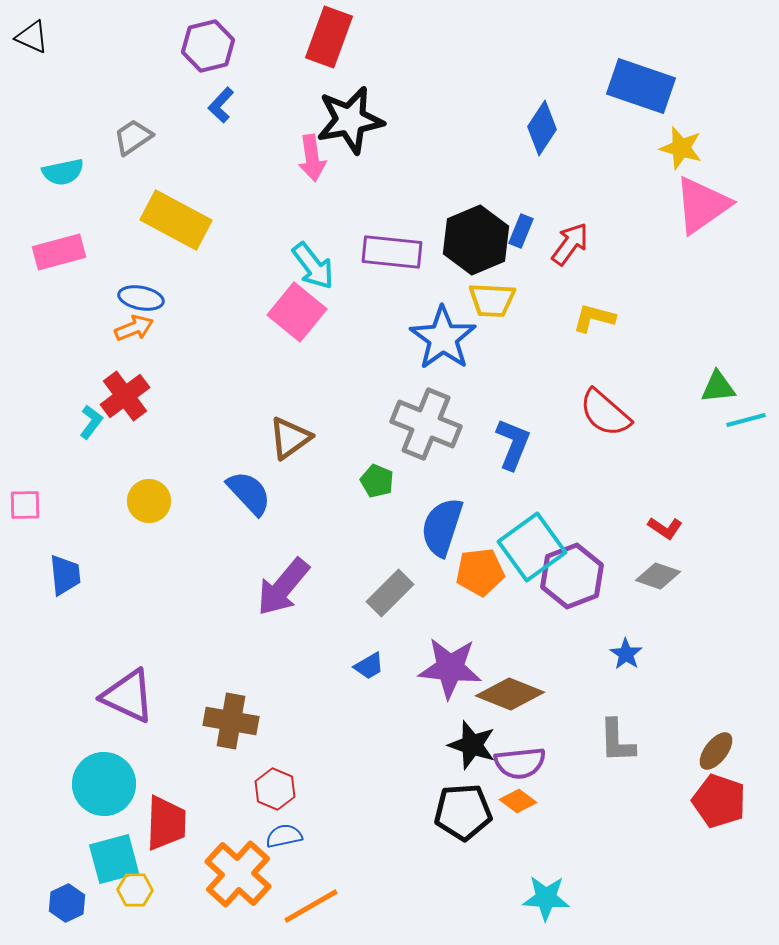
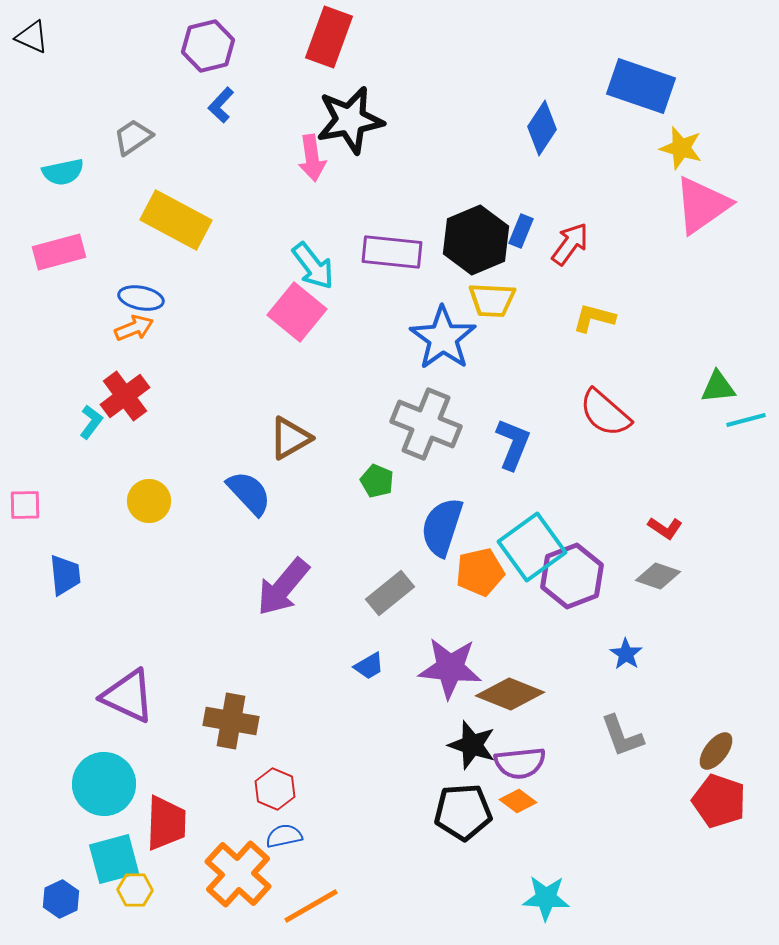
brown triangle at (290, 438): rotated 6 degrees clockwise
orange pentagon at (480, 572): rotated 6 degrees counterclockwise
gray rectangle at (390, 593): rotated 6 degrees clockwise
gray L-shape at (617, 741): moved 5 px right, 5 px up; rotated 18 degrees counterclockwise
blue hexagon at (67, 903): moved 6 px left, 4 px up
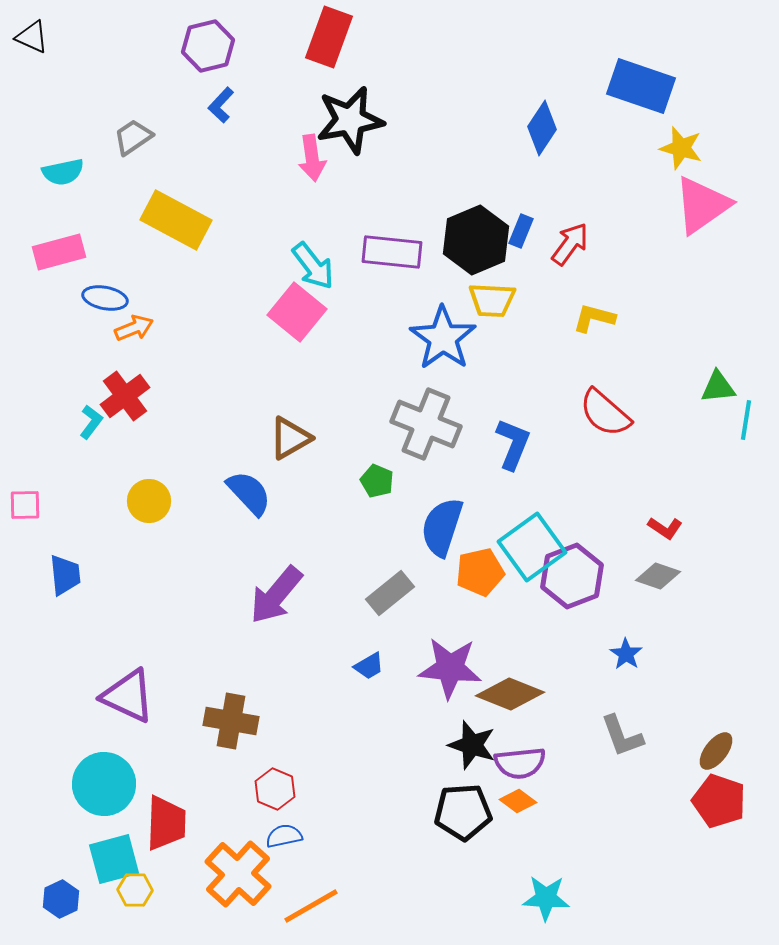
blue ellipse at (141, 298): moved 36 px left
cyan line at (746, 420): rotated 66 degrees counterclockwise
purple arrow at (283, 587): moved 7 px left, 8 px down
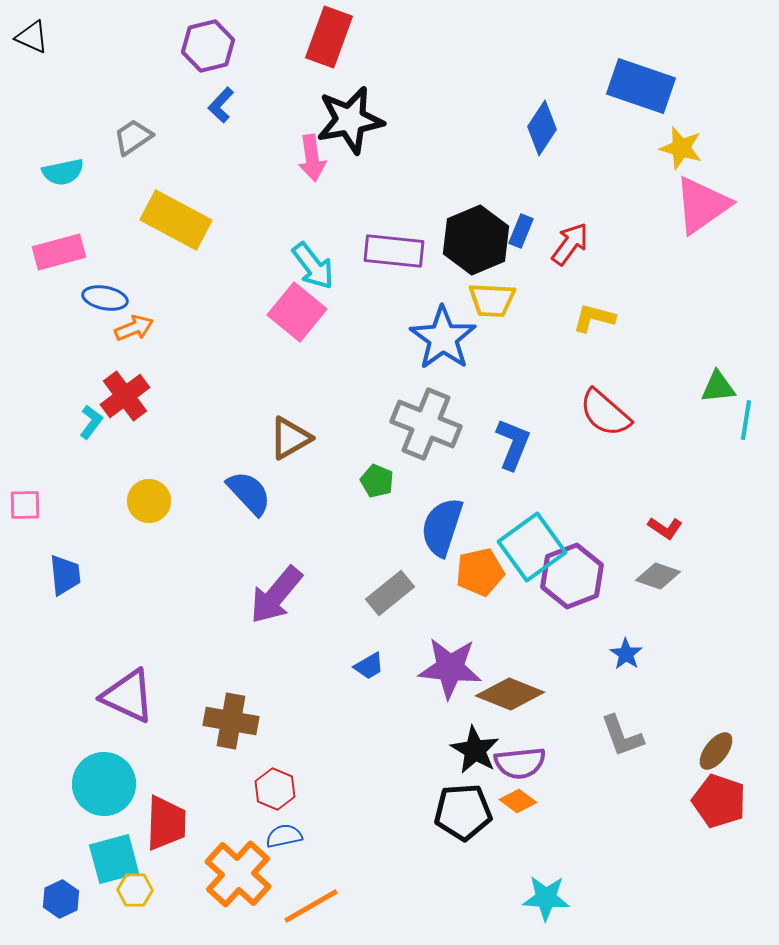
purple rectangle at (392, 252): moved 2 px right, 1 px up
black star at (472, 745): moved 3 px right, 5 px down; rotated 12 degrees clockwise
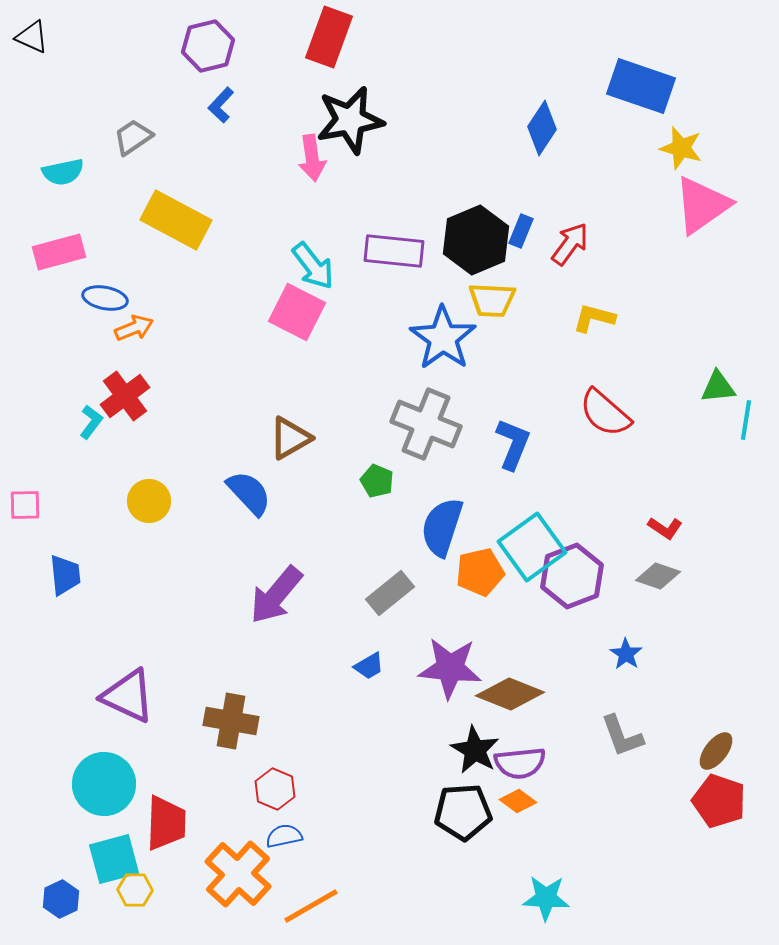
pink square at (297, 312): rotated 12 degrees counterclockwise
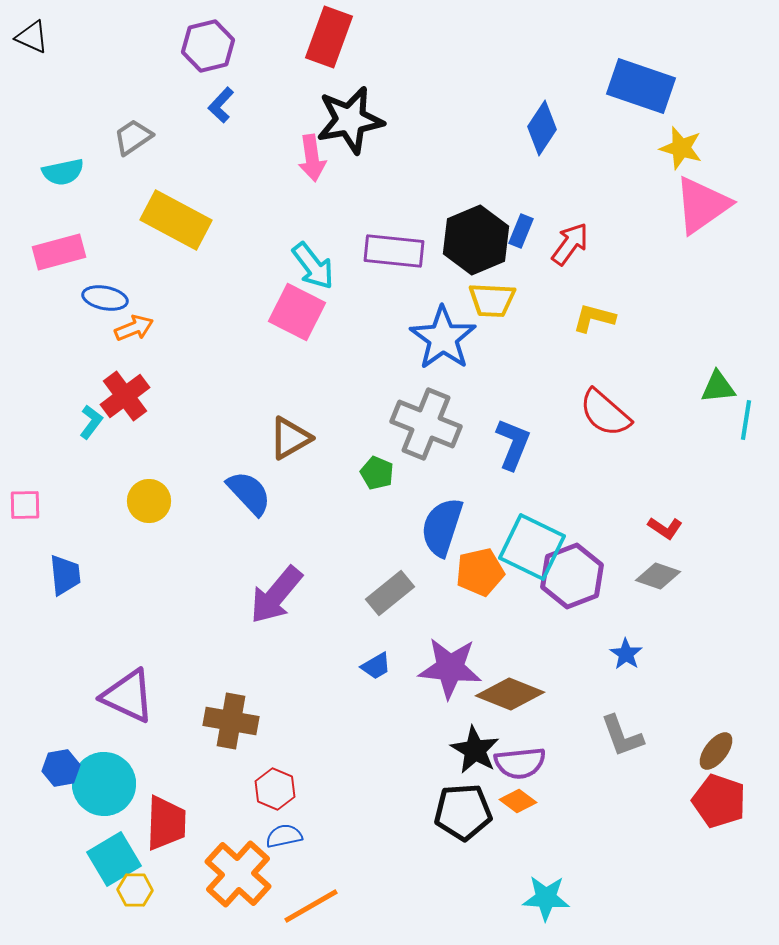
green pentagon at (377, 481): moved 8 px up
cyan square at (532, 547): rotated 28 degrees counterclockwise
blue trapezoid at (369, 666): moved 7 px right
cyan square at (114, 859): rotated 16 degrees counterclockwise
blue hexagon at (61, 899): moved 131 px up; rotated 15 degrees clockwise
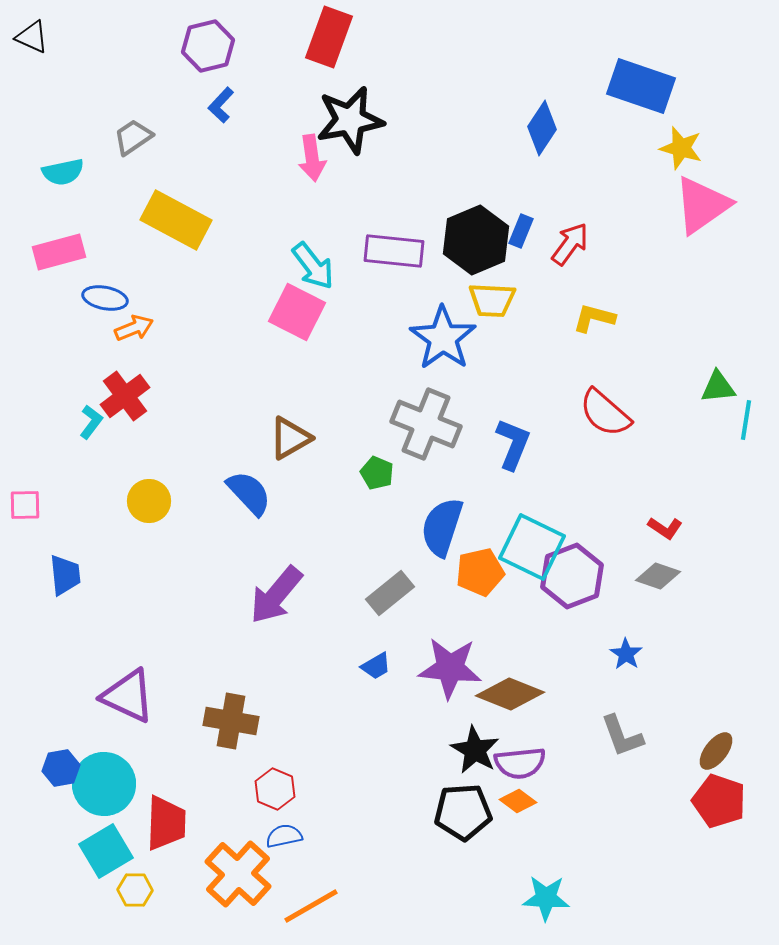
cyan square at (114, 859): moved 8 px left, 8 px up
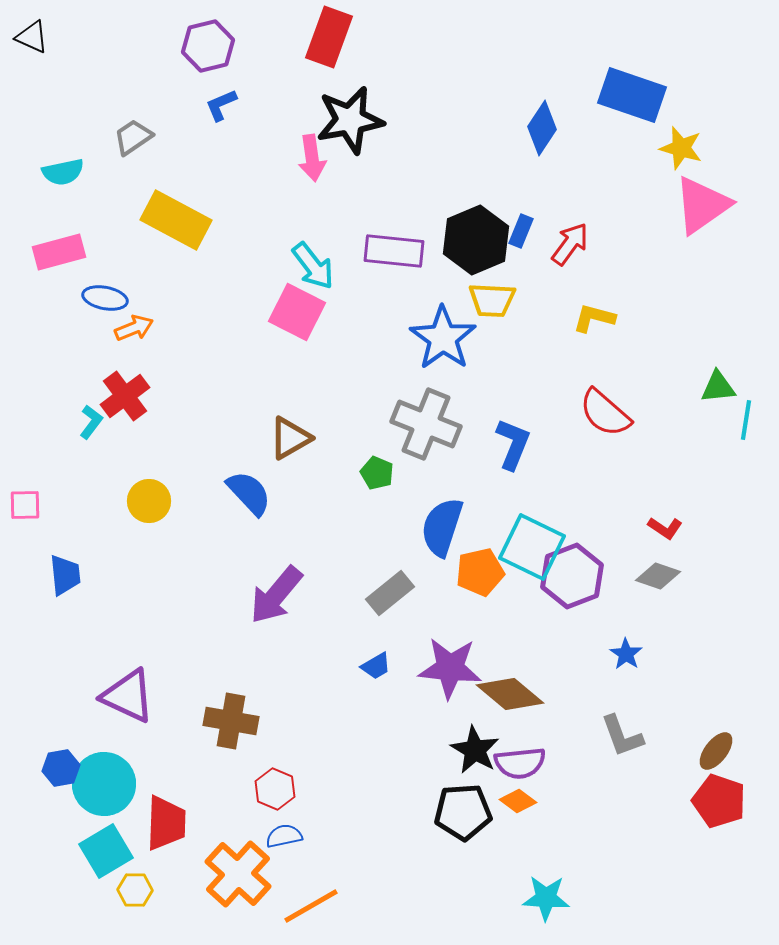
blue rectangle at (641, 86): moved 9 px left, 9 px down
blue L-shape at (221, 105): rotated 24 degrees clockwise
brown diamond at (510, 694): rotated 18 degrees clockwise
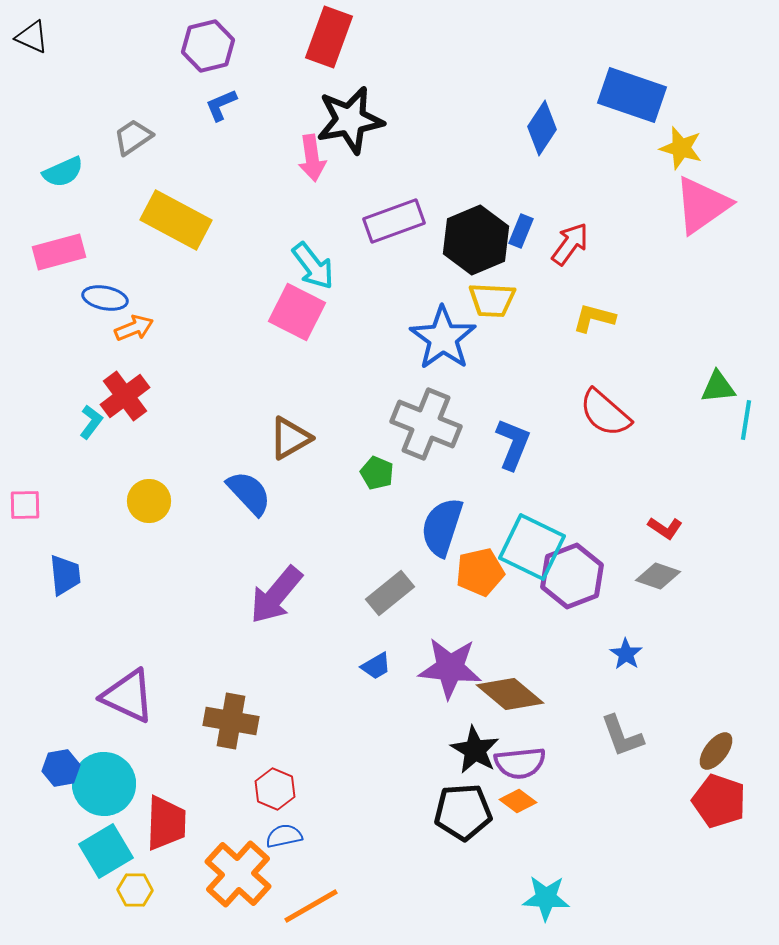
cyan semicircle at (63, 172): rotated 12 degrees counterclockwise
purple rectangle at (394, 251): moved 30 px up; rotated 26 degrees counterclockwise
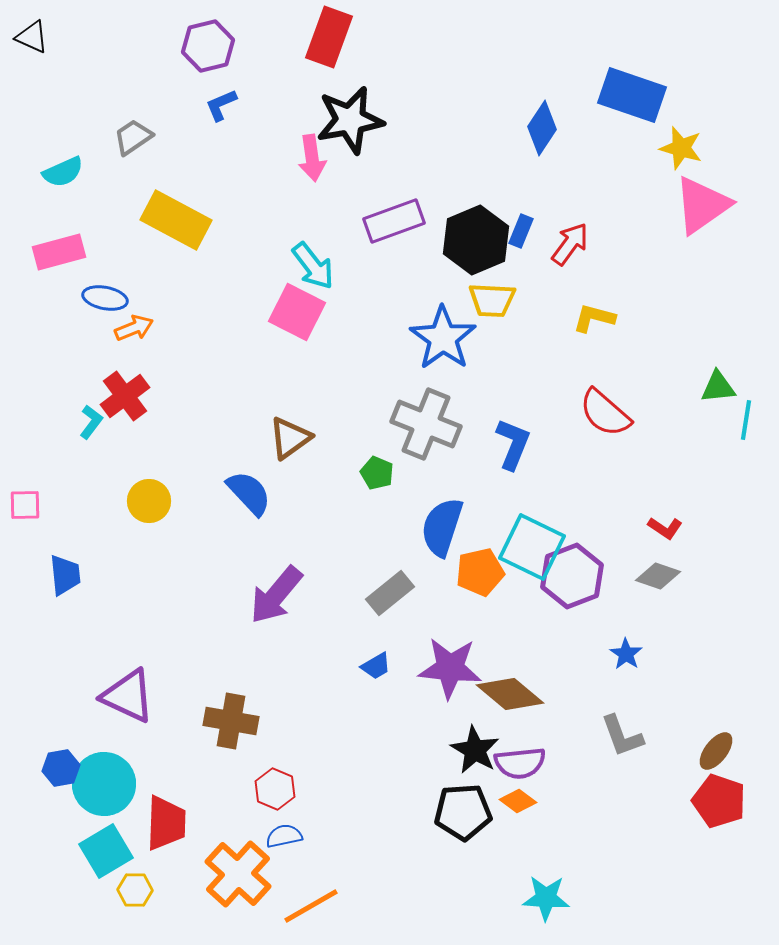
brown triangle at (290, 438): rotated 6 degrees counterclockwise
